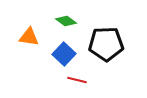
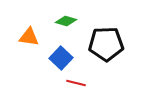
green diamond: rotated 20 degrees counterclockwise
blue square: moved 3 px left, 4 px down
red line: moved 1 px left, 3 px down
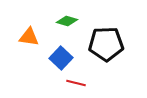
green diamond: moved 1 px right
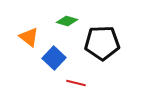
orange triangle: rotated 30 degrees clockwise
black pentagon: moved 4 px left, 1 px up
blue square: moved 7 px left
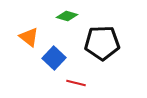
green diamond: moved 5 px up
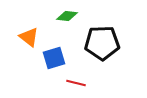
green diamond: rotated 10 degrees counterclockwise
blue square: rotated 30 degrees clockwise
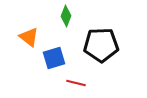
green diamond: moved 1 px left; rotated 75 degrees counterclockwise
black pentagon: moved 1 px left, 2 px down
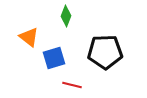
black pentagon: moved 4 px right, 7 px down
red line: moved 4 px left, 2 px down
